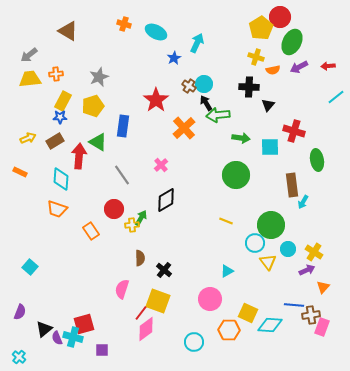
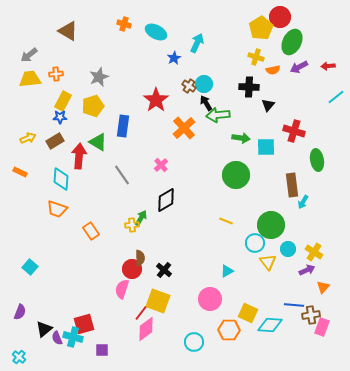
cyan square at (270, 147): moved 4 px left
red circle at (114, 209): moved 18 px right, 60 px down
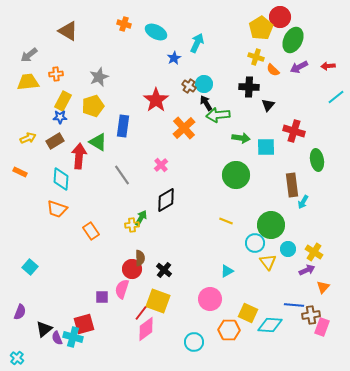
green ellipse at (292, 42): moved 1 px right, 2 px up
orange semicircle at (273, 70): rotated 56 degrees clockwise
yellow trapezoid at (30, 79): moved 2 px left, 3 px down
purple square at (102, 350): moved 53 px up
cyan cross at (19, 357): moved 2 px left, 1 px down
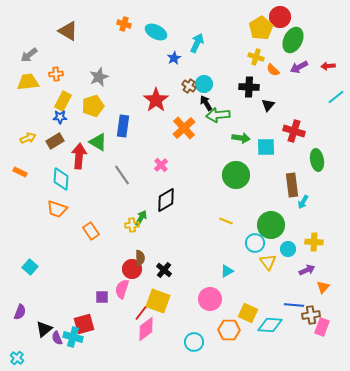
yellow cross at (314, 252): moved 10 px up; rotated 30 degrees counterclockwise
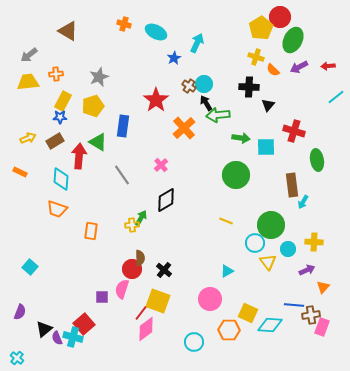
orange rectangle at (91, 231): rotated 42 degrees clockwise
red square at (84, 324): rotated 25 degrees counterclockwise
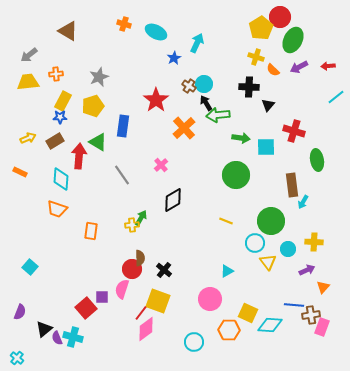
black diamond at (166, 200): moved 7 px right
green circle at (271, 225): moved 4 px up
red square at (84, 324): moved 2 px right, 16 px up
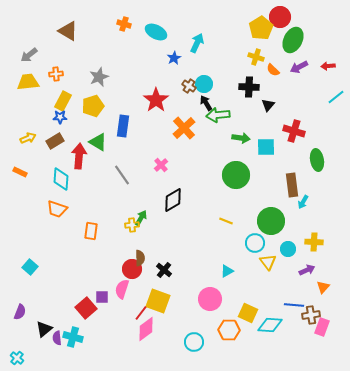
purple semicircle at (57, 338): rotated 16 degrees clockwise
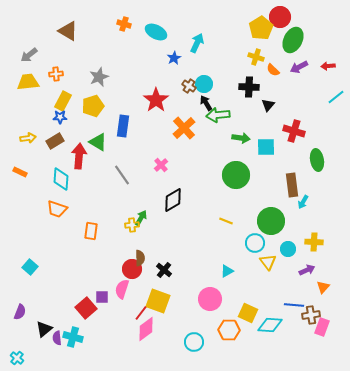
yellow arrow at (28, 138): rotated 14 degrees clockwise
